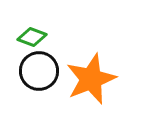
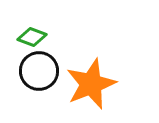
orange star: moved 5 px down
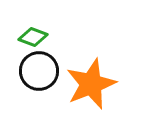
green diamond: moved 1 px right
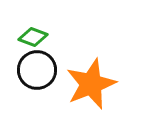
black circle: moved 2 px left, 1 px up
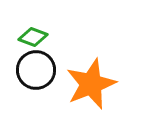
black circle: moved 1 px left
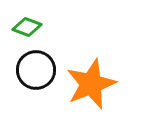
green diamond: moved 6 px left, 10 px up
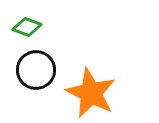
orange star: moved 9 px down; rotated 24 degrees counterclockwise
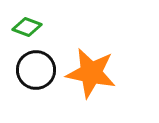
orange star: moved 20 px up; rotated 15 degrees counterclockwise
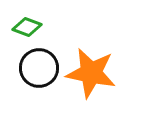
black circle: moved 3 px right, 2 px up
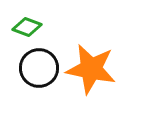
orange star: moved 4 px up
